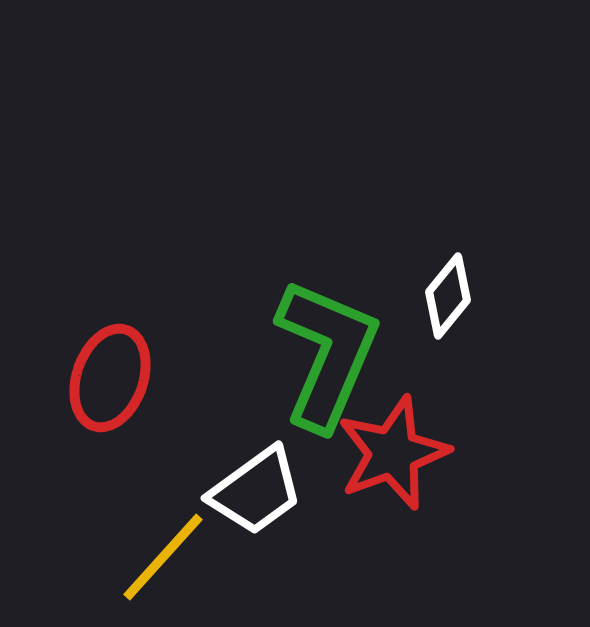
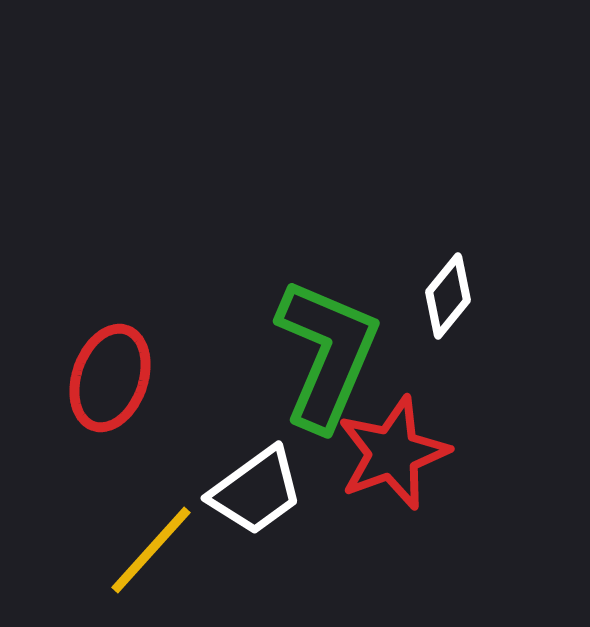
yellow line: moved 12 px left, 7 px up
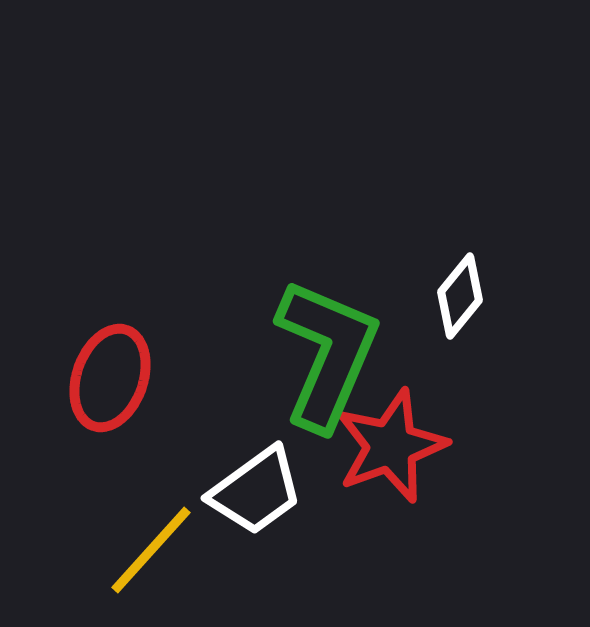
white diamond: moved 12 px right
red star: moved 2 px left, 7 px up
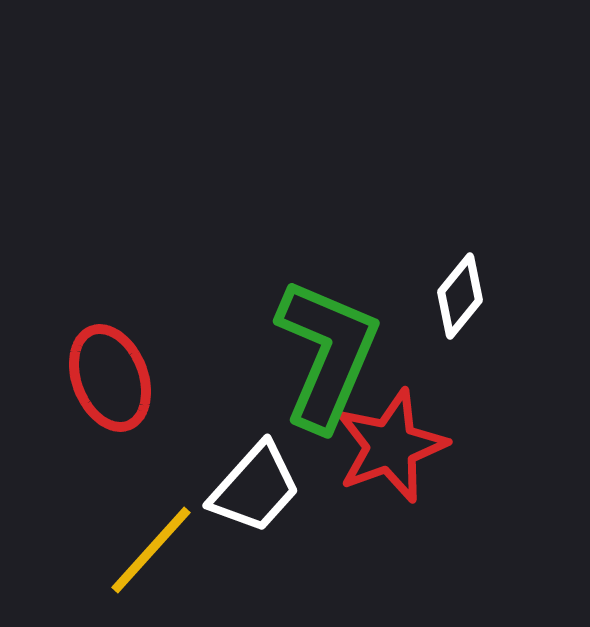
red ellipse: rotated 40 degrees counterclockwise
white trapezoid: moved 1 px left, 3 px up; rotated 12 degrees counterclockwise
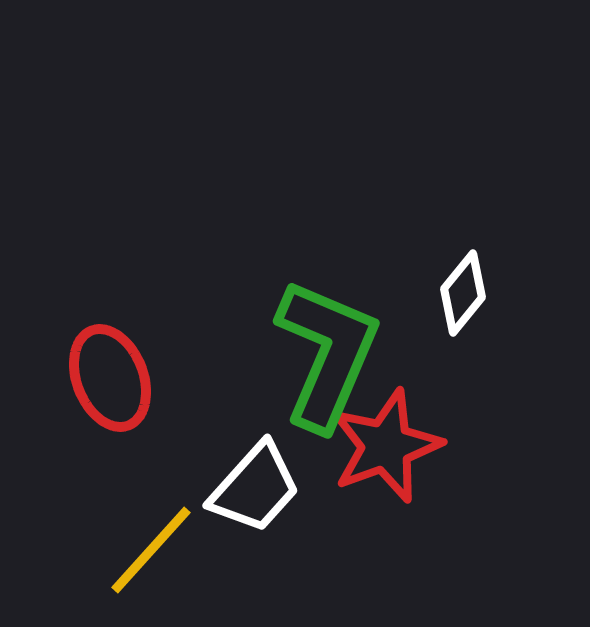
white diamond: moved 3 px right, 3 px up
red star: moved 5 px left
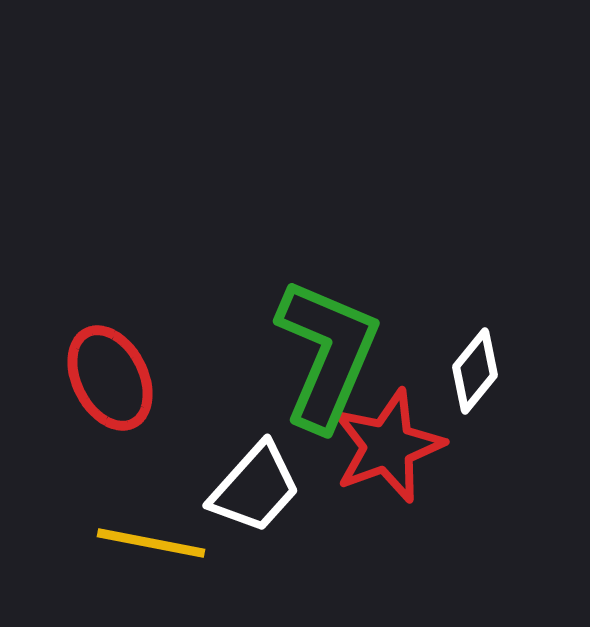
white diamond: moved 12 px right, 78 px down
red ellipse: rotated 6 degrees counterclockwise
red star: moved 2 px right
yellow line: moved 7 px up; rotated 59 degrees clockwise
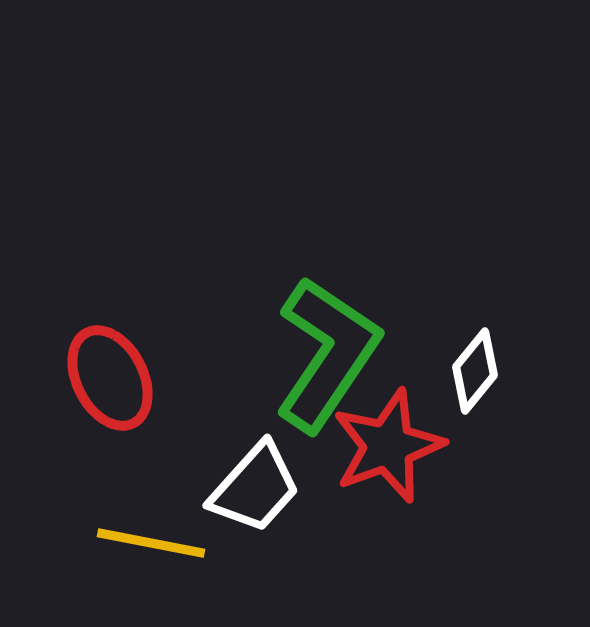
green L-shape: rotated 11 degrees clockwise
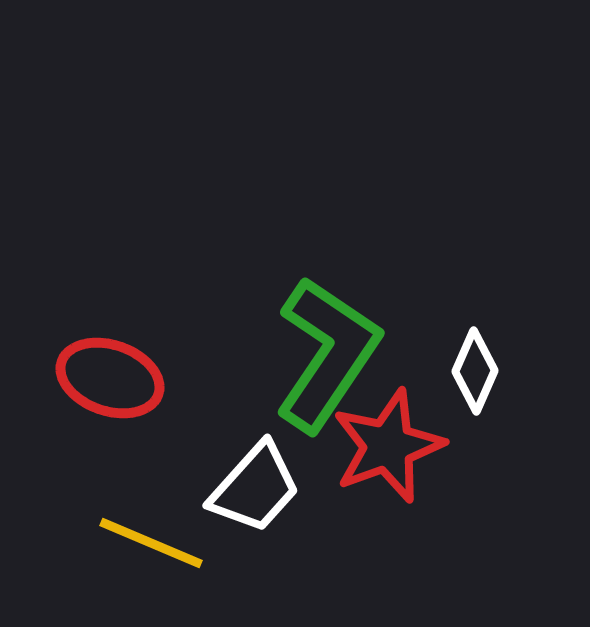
white diamond: rotated 16 degrees counterclockwise
red ellipse: rotated 44 degrees counterclockwise
yellow line: rotated 12 degrees clockwise
